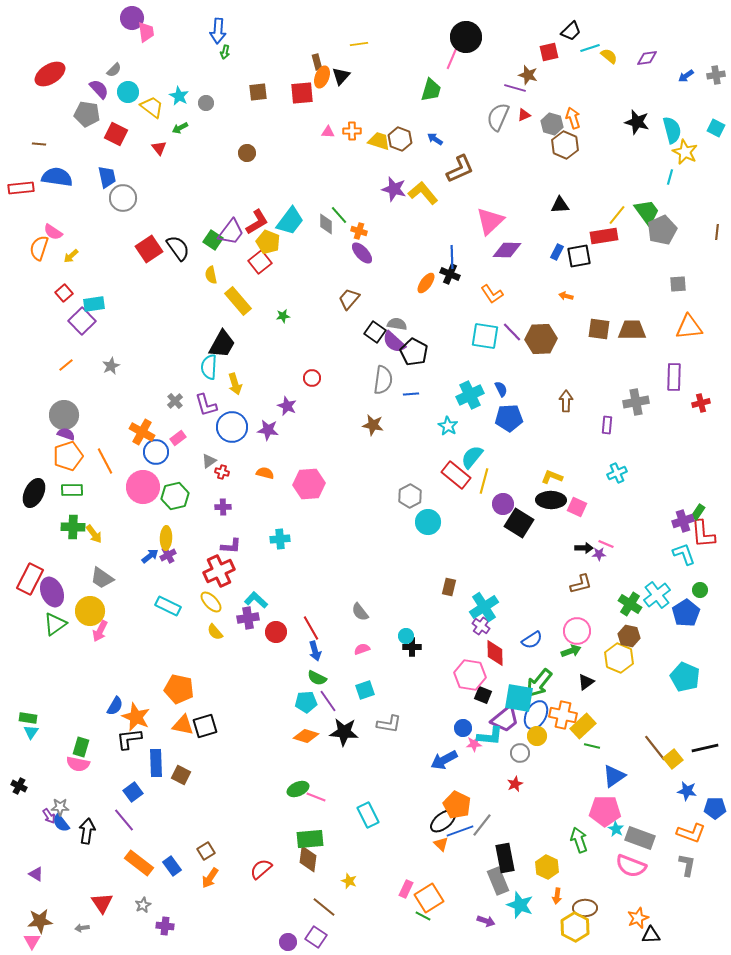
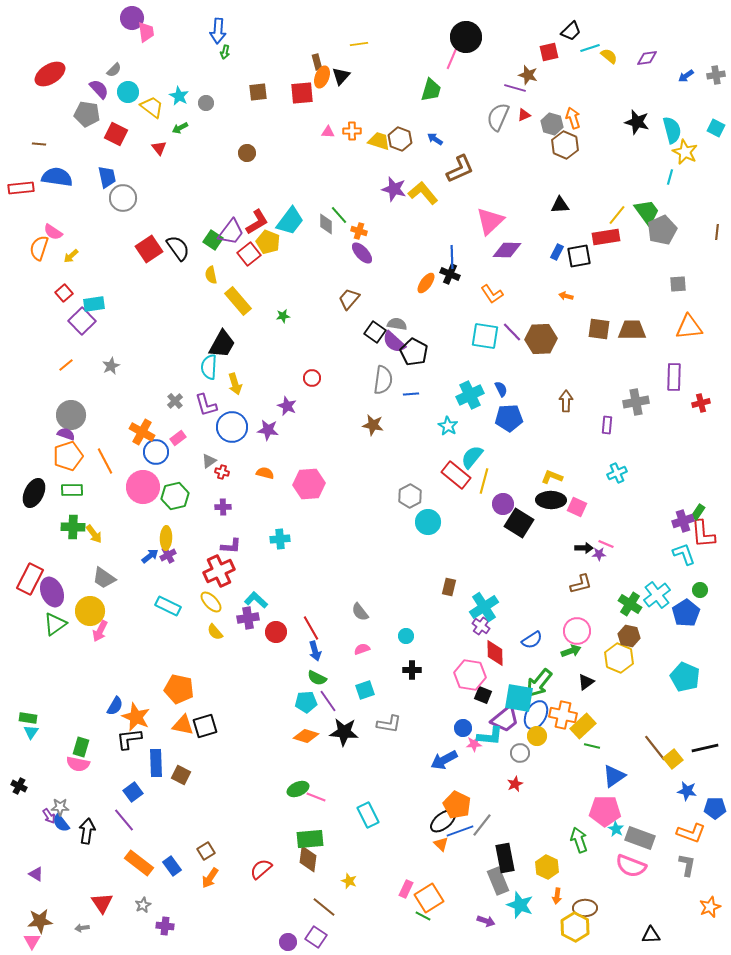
red rectangle at (604, 236): moved 2 px right, 1 px down
red square at (260, 262): moved 11 px left, 8 px up
gray circle at (64, 415): moved 7 px right
gray trapezoid at (102, 578): moved 2 px right
black cross at (412, 647): moved 23 px down
orange star at (638, 918): moved 72 px right, 11 px up
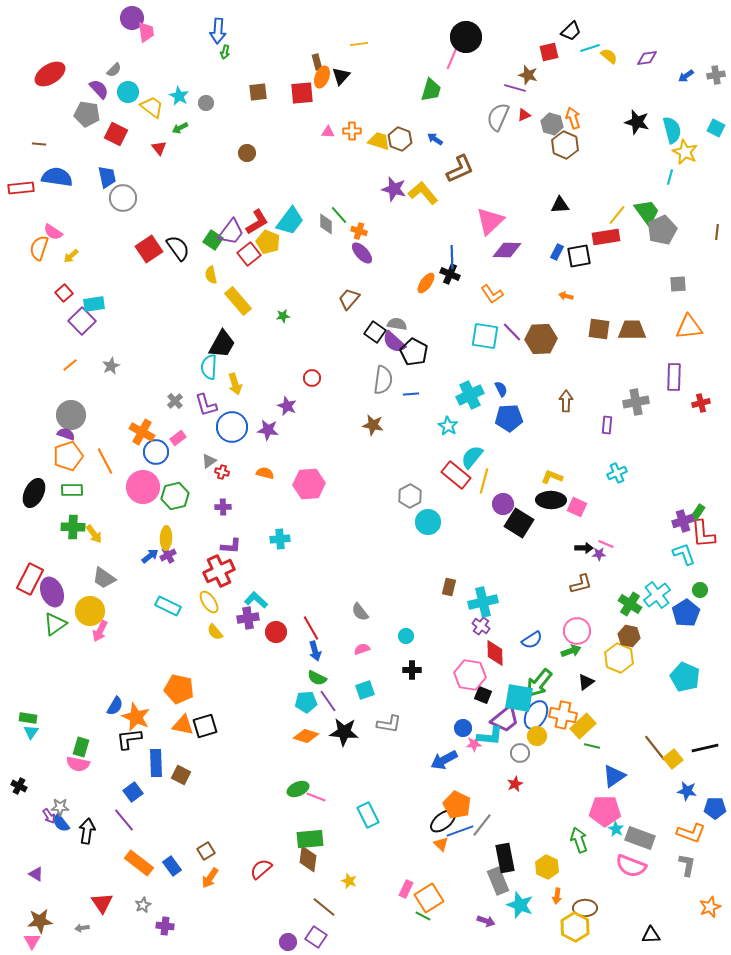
orange line at (66, 365): moved 4 px right
yellow ellipse at (211, 602): moved 2 px left; rotated 10 degrees clockwise
cyan cross at (484, 607): moved 1 px left, 5 px up; rotated 20 degrees clockwise
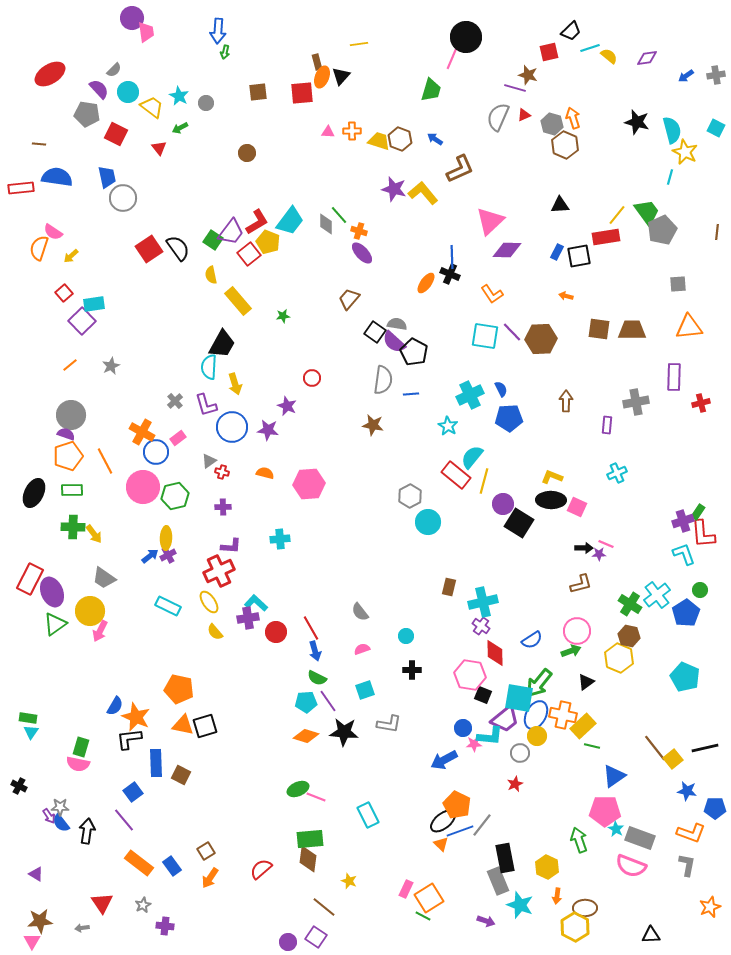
cyan L-shape at (256, 600): moved 3 px down
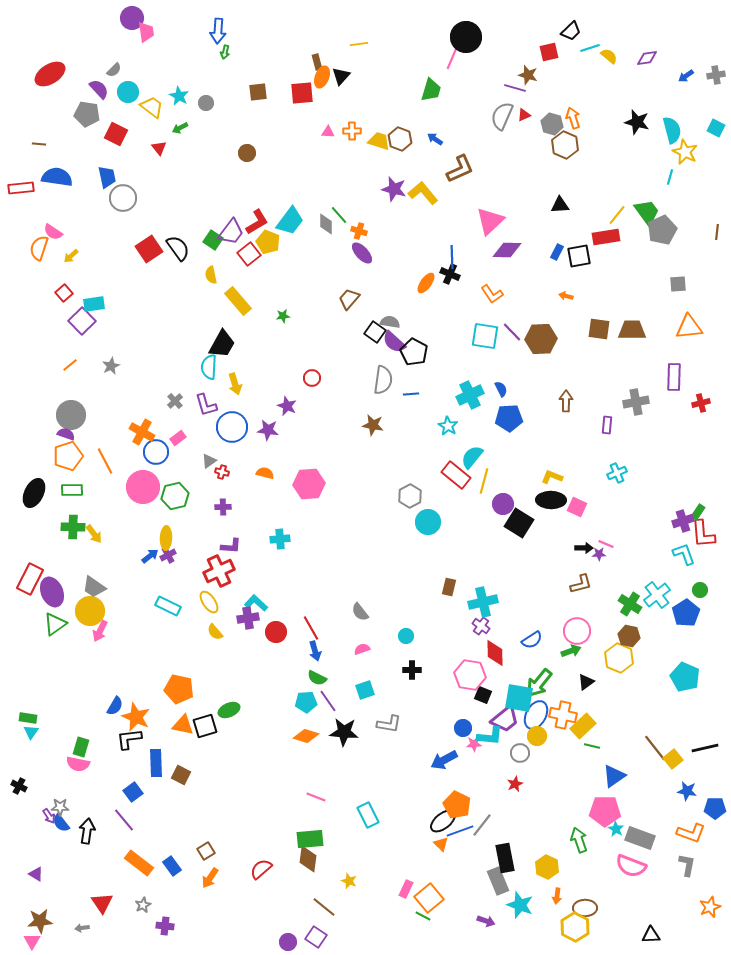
gray semicircle at (498, 117): moved 4 px right, 1 px up
gray semicircle at (397, 324): moved 7 px left, 2 px up
gray trapezoid at (104, 578): moved 10 px left, 9 px down
green ellipse at (298, 789): moved 69 px left, 79 px up
orange square at (429, 898): rotated 8 degrees counterclockwise
